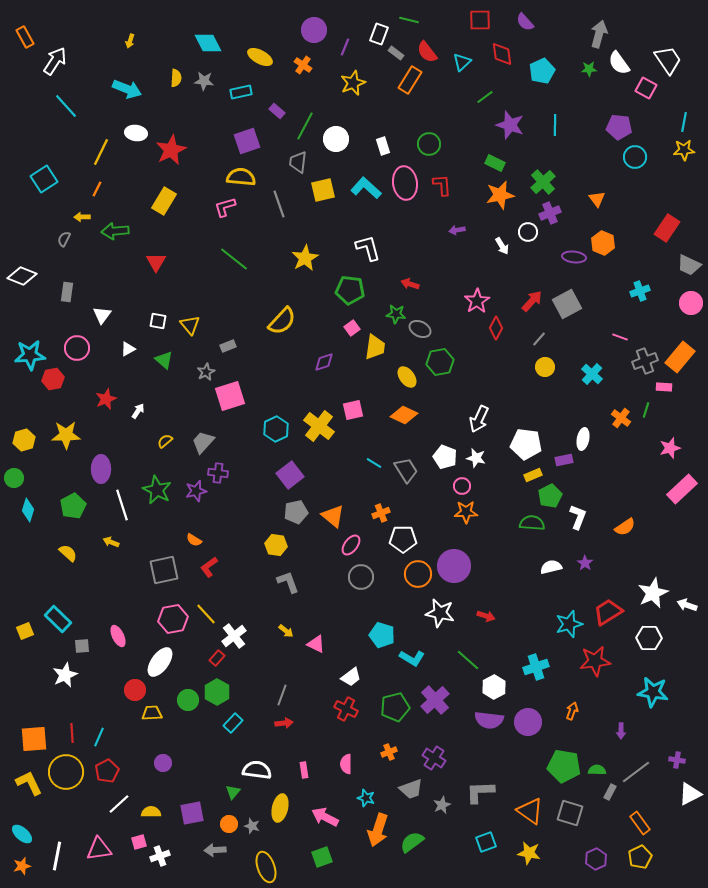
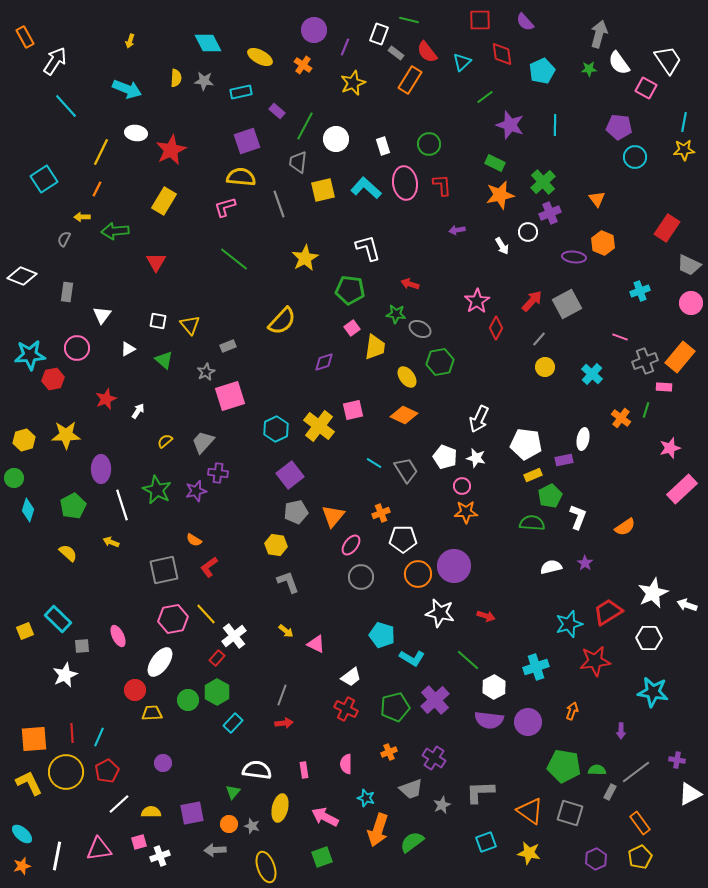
orange triangle at (333, 516): rotated 30 degrees clockwise
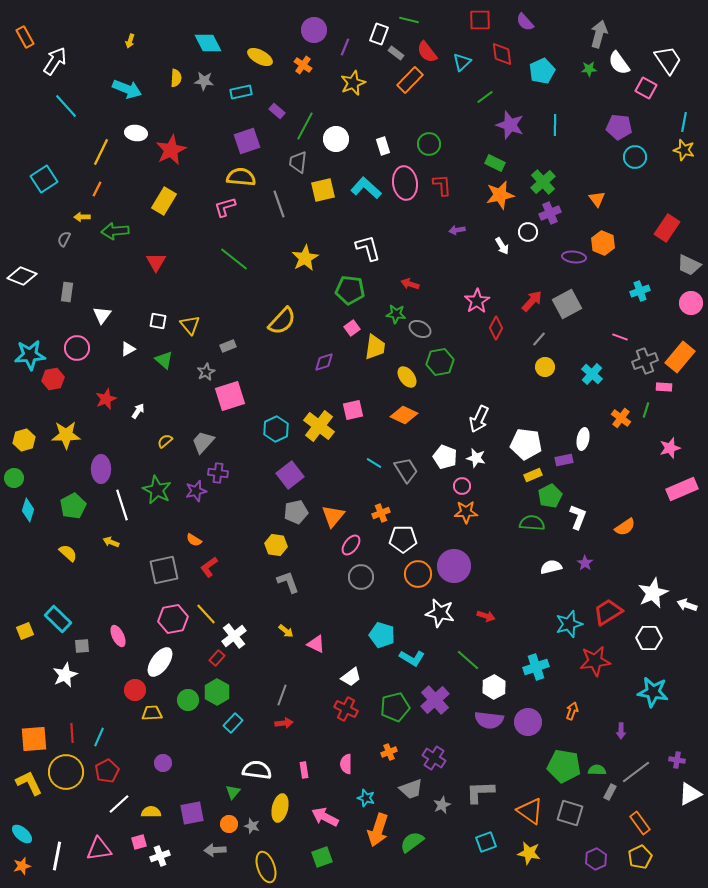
orange rectangle at (410, 80): rotated 12 degrees clockwise
yellow star at (684, 150): rotated 20 degrees clockwise
pink rectangle at (682, 489): rotated 20 degrees clockwise
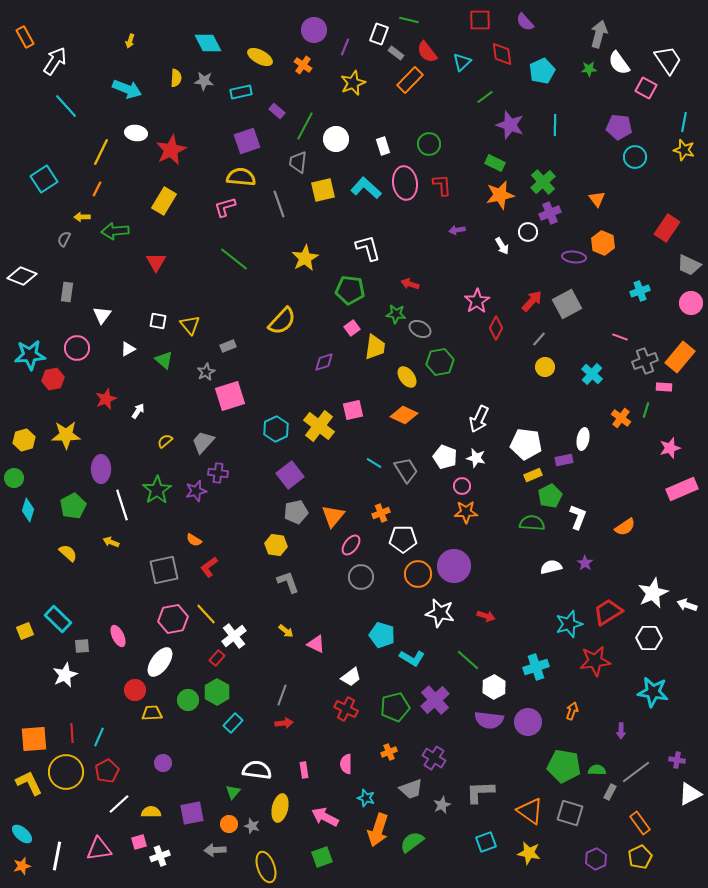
green star at (157, 490): rotated 12 degrees clockwise
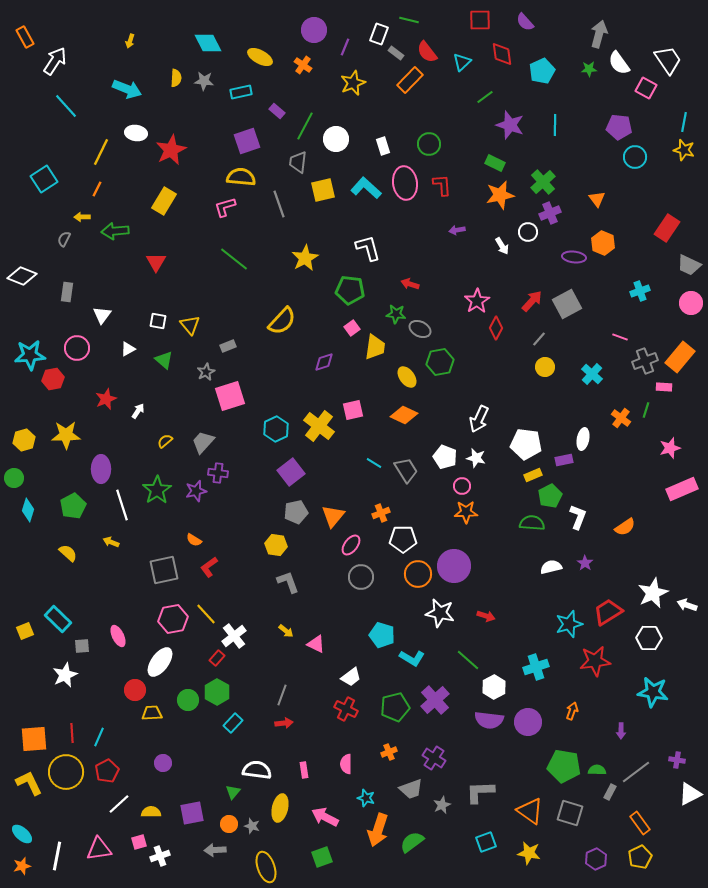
purple square at (290, 475): moved 1 px right, 3 px up
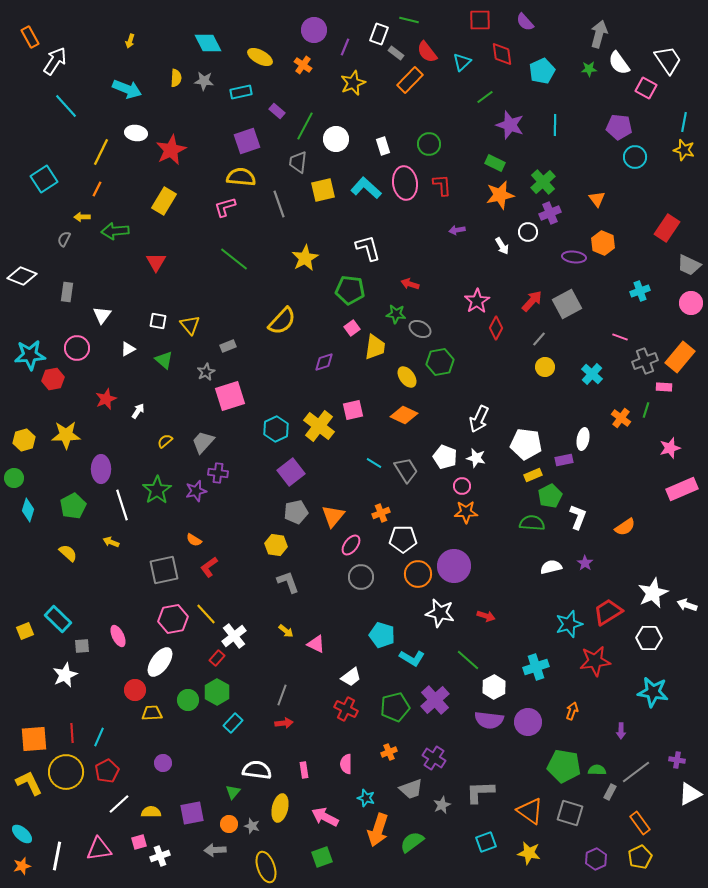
orange rectangle at (25, 37): moved 5 px right
